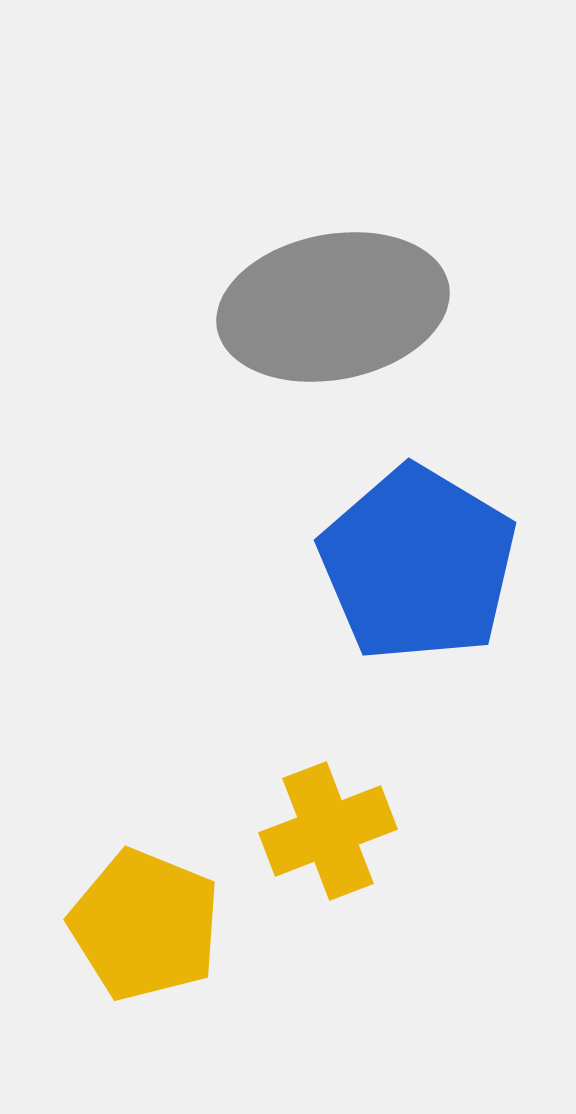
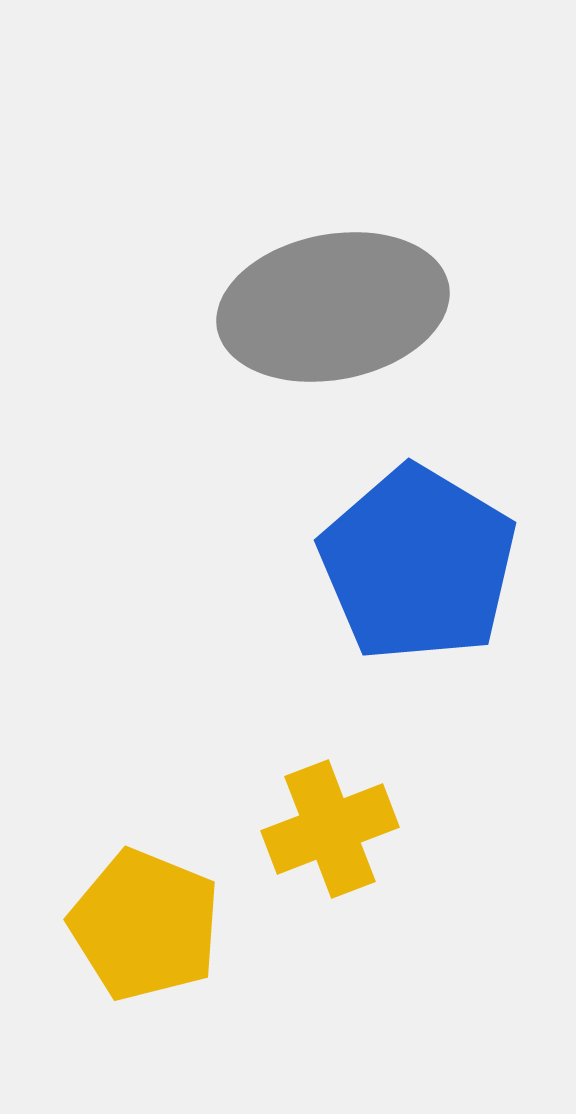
yellow cross: moved 2 px right, 2 px up
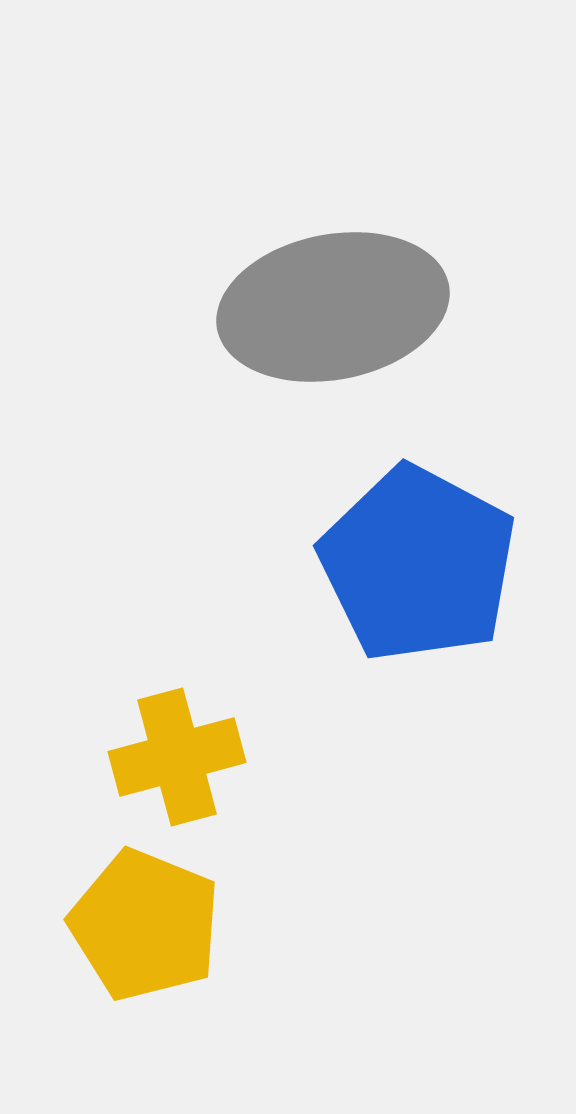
blue pentagon: rotated 3 degrees counterclockwise
yellow cross: moved 153 px left, 72 px up; rotated 6 degrees clockwise
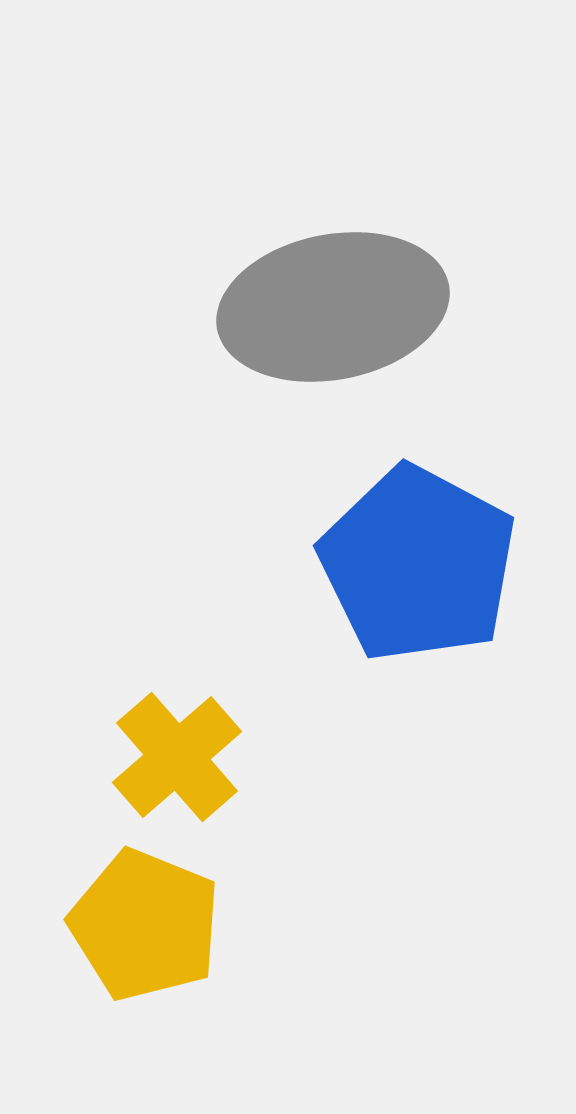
yellow cross: rotated 26 degrees counterclockwise
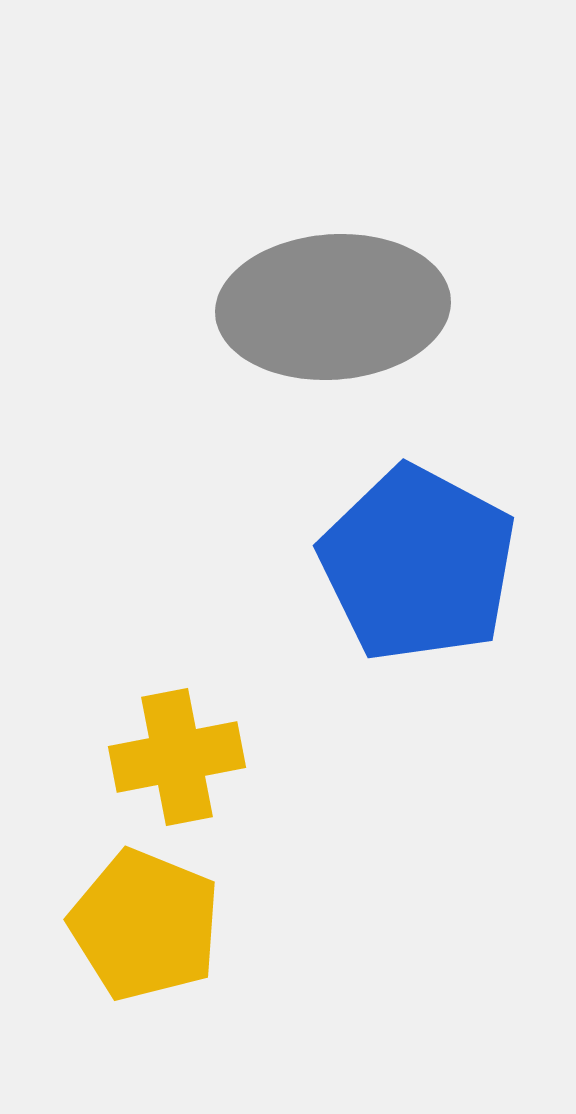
gray ellipse: rotated 7 degrees clockwise
yellow cross: rotated 30 degrees clockwise
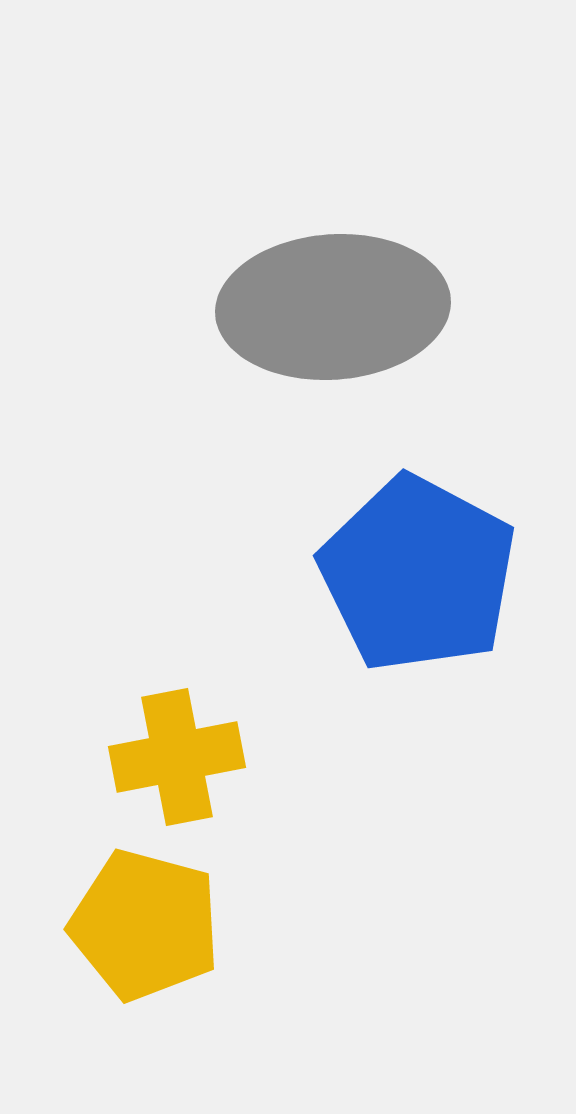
blue pentagon: moved 10 px down
yellow pentagon: rotated 7 degrees counterclockwise
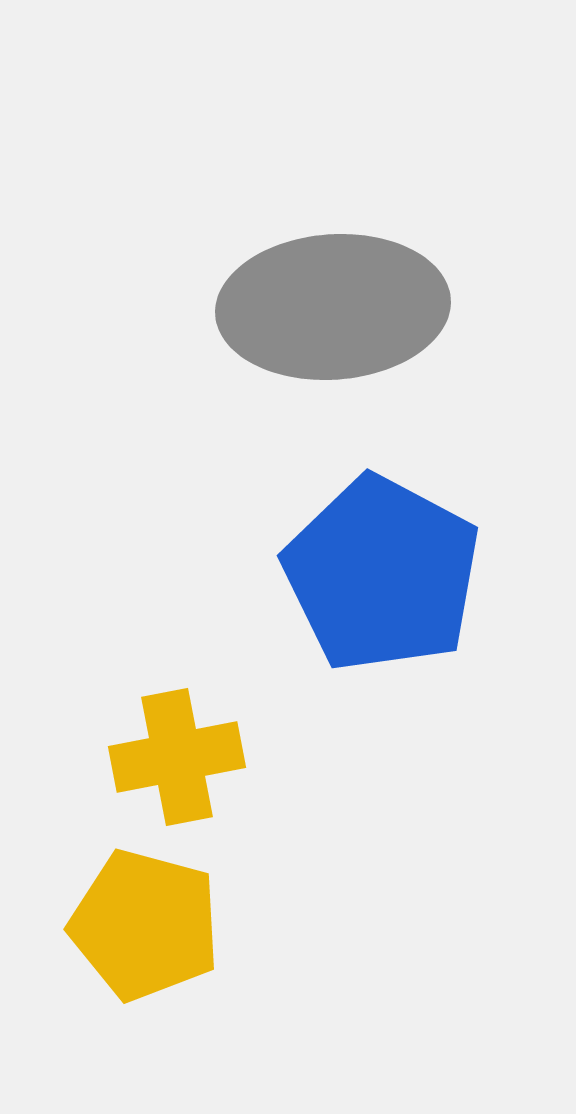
blue pentagon: moved 36 px left
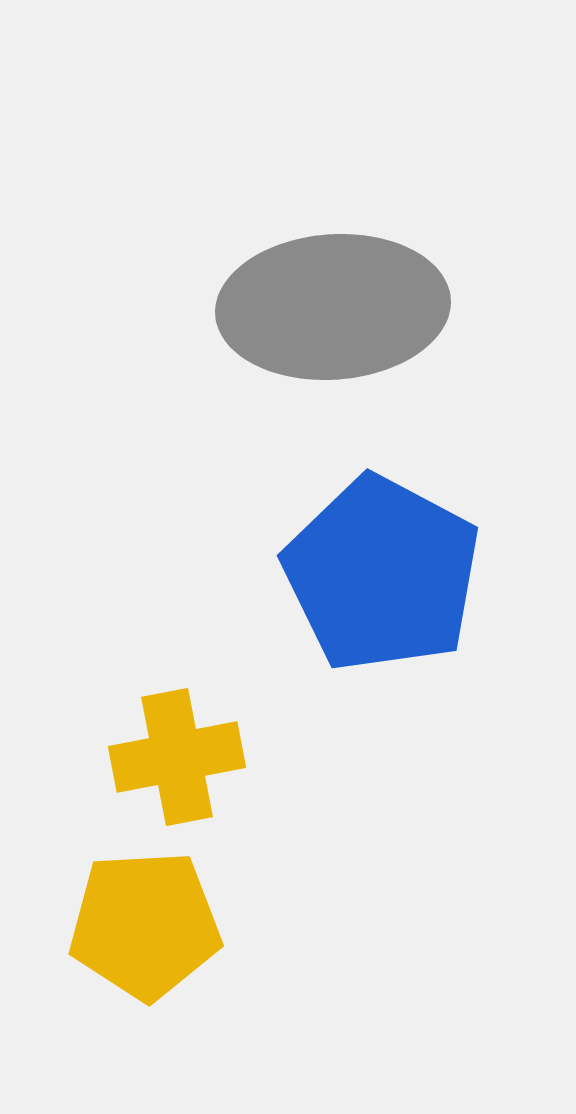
yellow pentagon: rotated 18 degrees counterclockwise
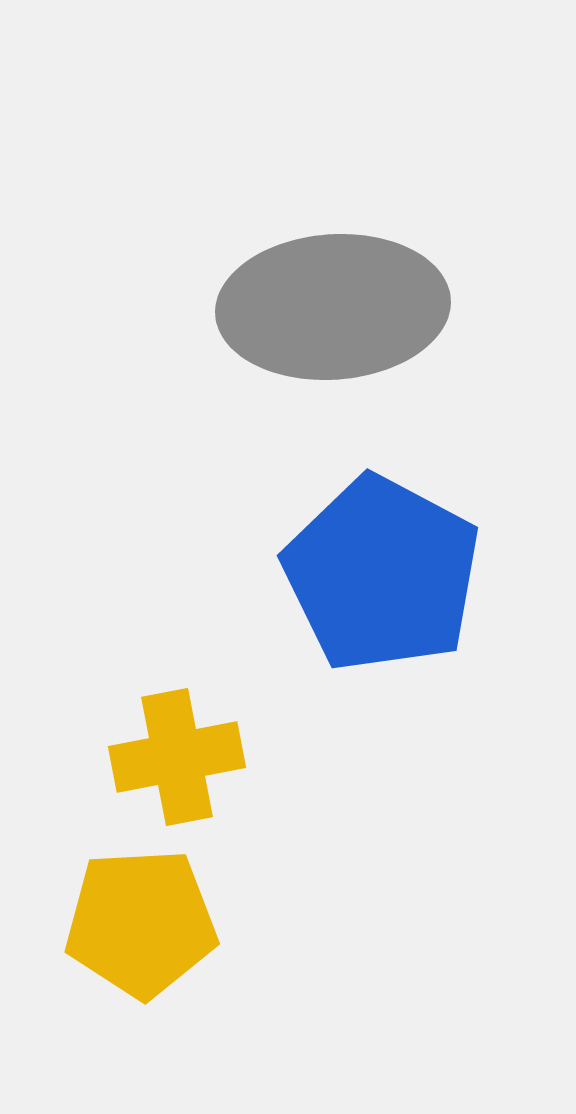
yellow pentagon: moved 4 px left, 2 px up
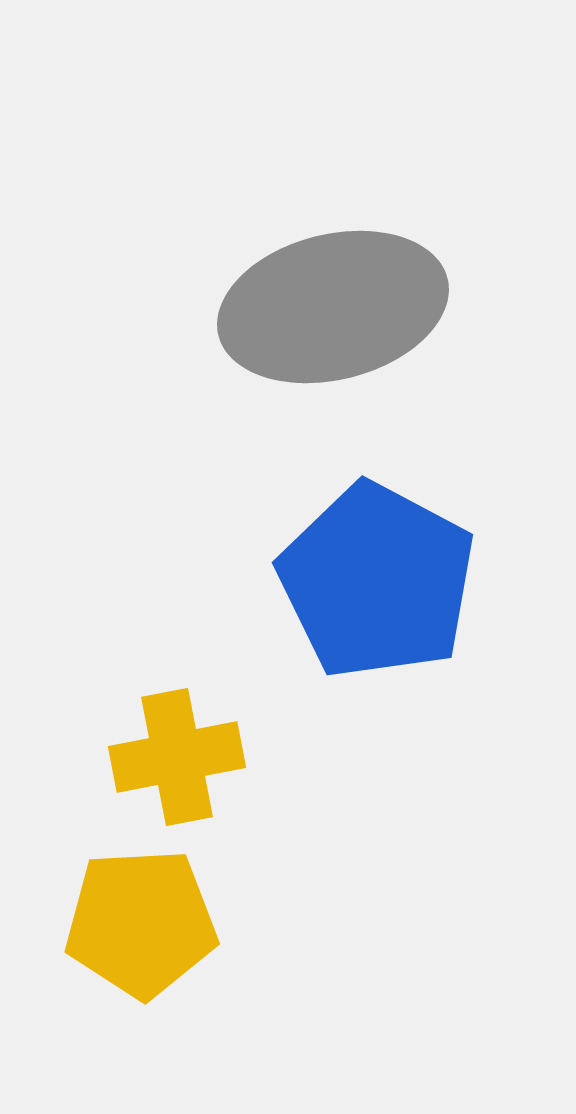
gray ellipse: rotated 10 degrees counterclockwise
blue pentagon: moved 5 px left, 7 px down
